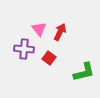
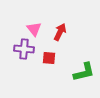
pink triangle: moved 5 px left
red square: rotated 32 degrees counterclockwise
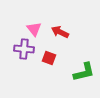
red arrow: rotated 90 degrees counterclockwise
red square: rotated 16 degrees clockwise
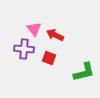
red arrow: moved 5 px left, 3 px down
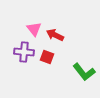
purple cross: moved 3 px down
red square: moved 2 px left, 1 px up
green L-shape: rotated 65 degrees clockwise
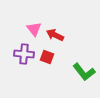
purple cross: moved 2 px down
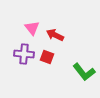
pink triangle: moved 2 px left, 1 px up
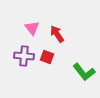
red arrow: moved 2 px right, 1 px up; rotated 30 degrees clockwise
purple cross: moved 2 px down
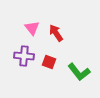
red arrow: moved 1 px left, 1 px up
red square: moved 2 px right, 5 px down
green L-shape: moved 5 px left
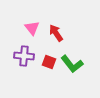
green L-shape: moved 7 px left, 8 px up
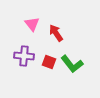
pink triangle: moved 4 px up
